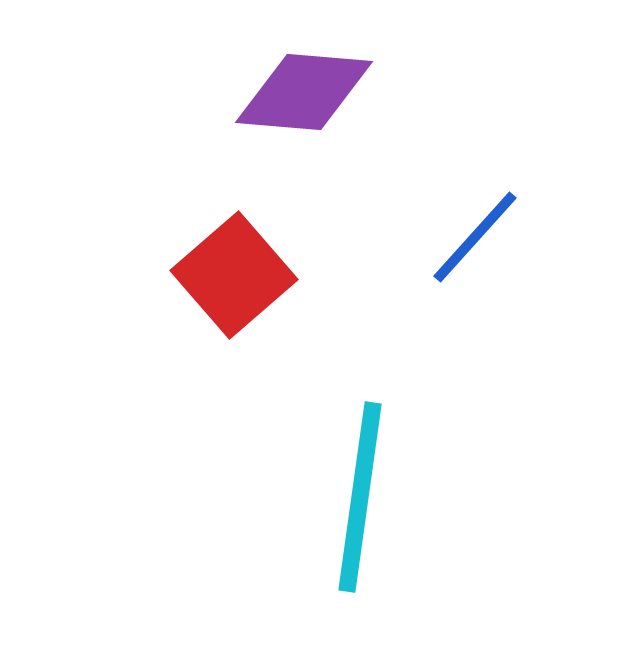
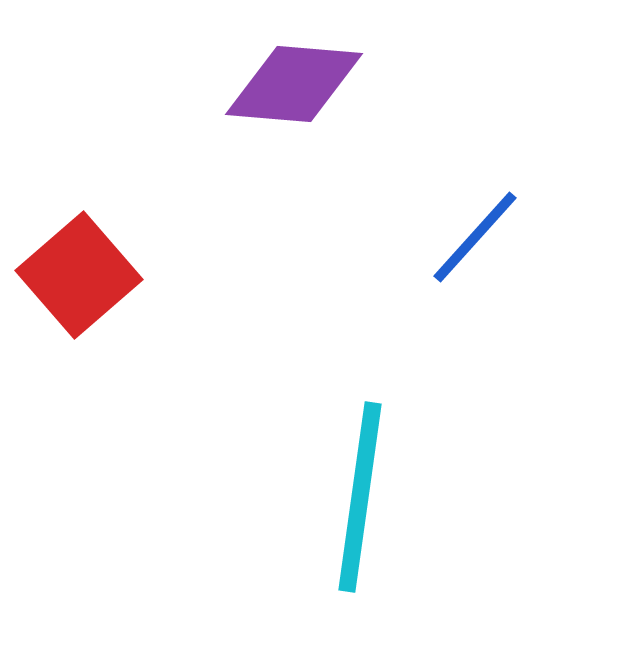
purple diamond: moved 10 px left, 8 px up
red square: moved 155 px left
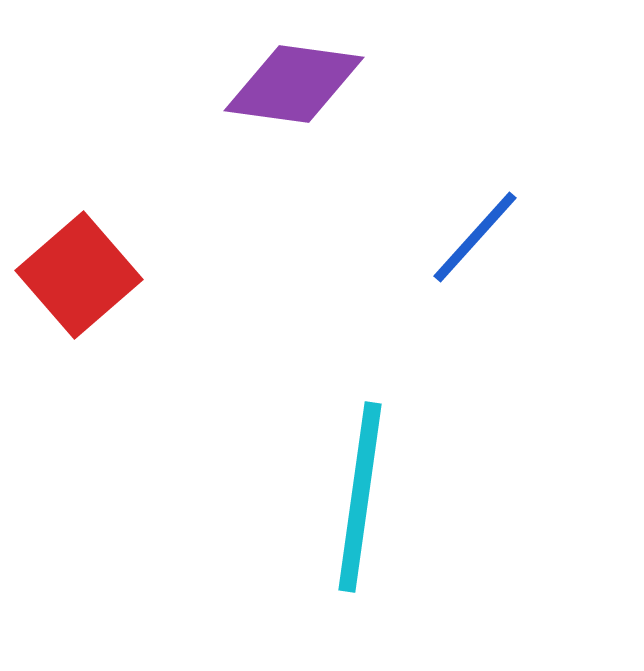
purple diamond: rotated 3 degrees clockwise
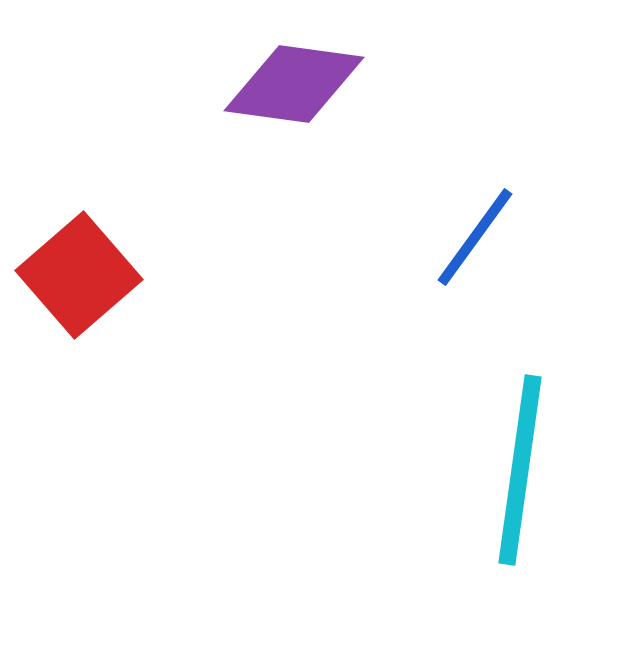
blue line: rotated 6 degrees counterclockwise
cyan line: moved 160 px right, 27 px up
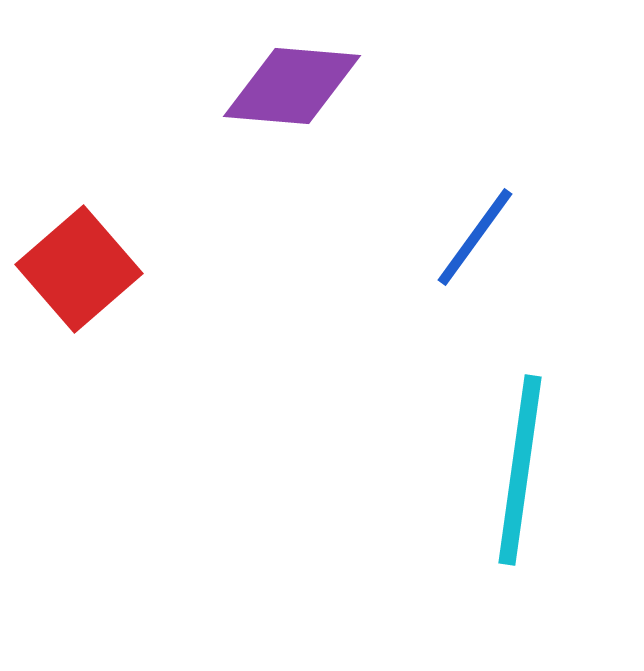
purple diamond: moved 2 px left, 2 px down; rotated 3 degrees counterclockwise
red square: moved 6 px up
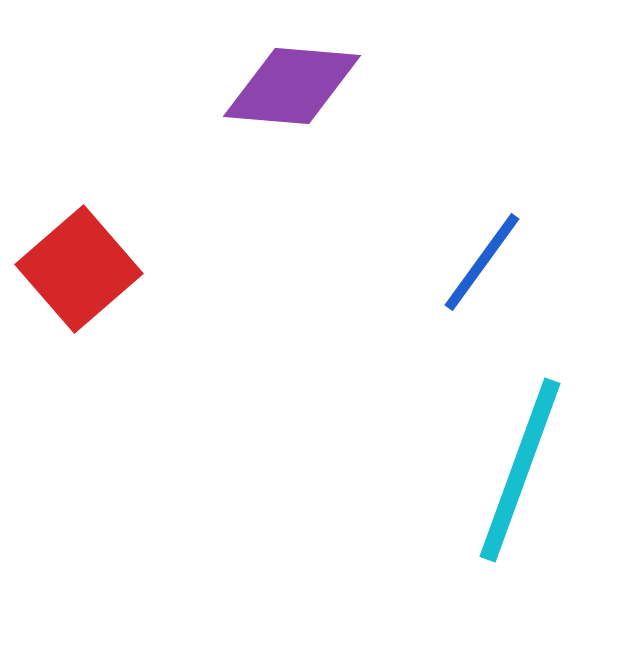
blue line: moved 7 px right, 25 px down
cyan line: rotated 12 degrees clockwise
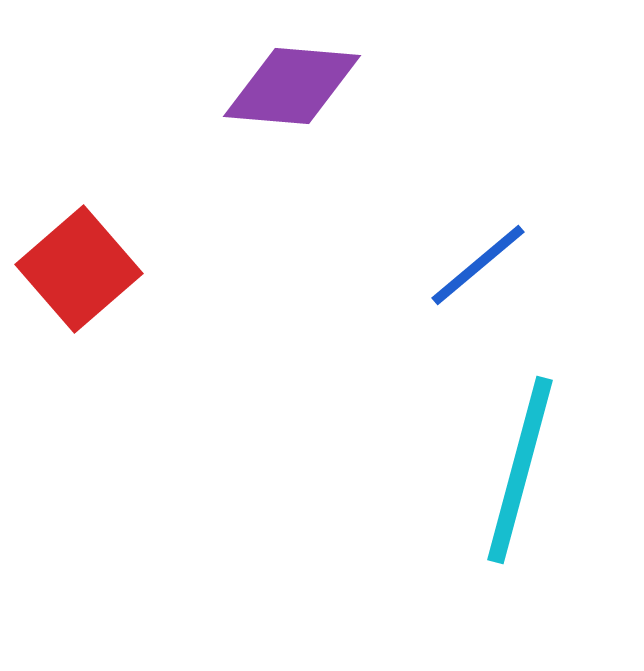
blue line: moved 4 px left, 3 px down; rotated 14 degrees clockwise
cyan line: rotated 5 degrees counterclockwise
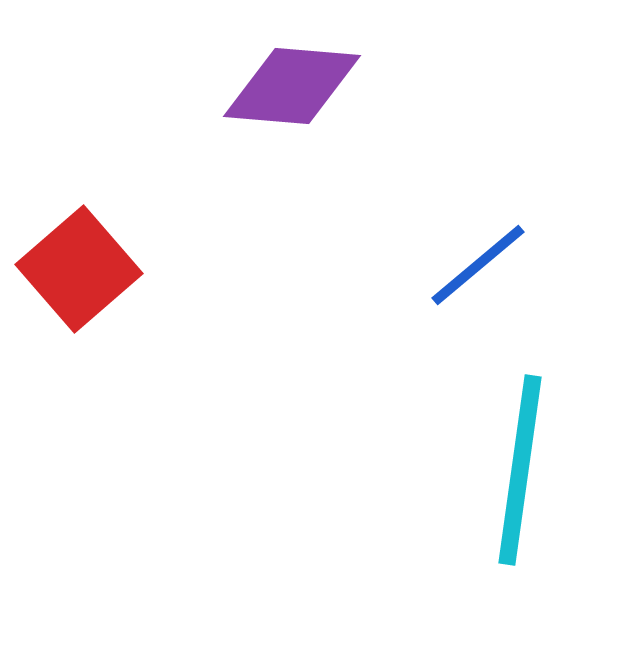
cyan line: rotated 7 degrees counterclockwise
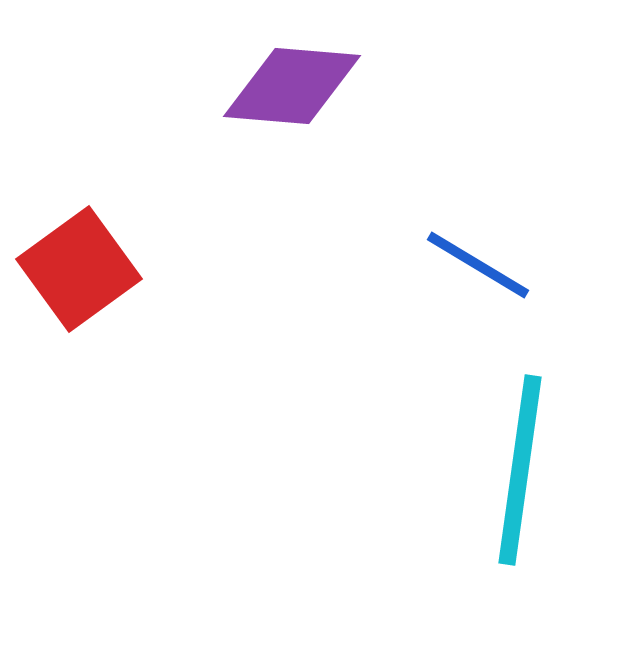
blue line: rotated 71 degrees clockwise
red square: rotated 5 degrees clockwise
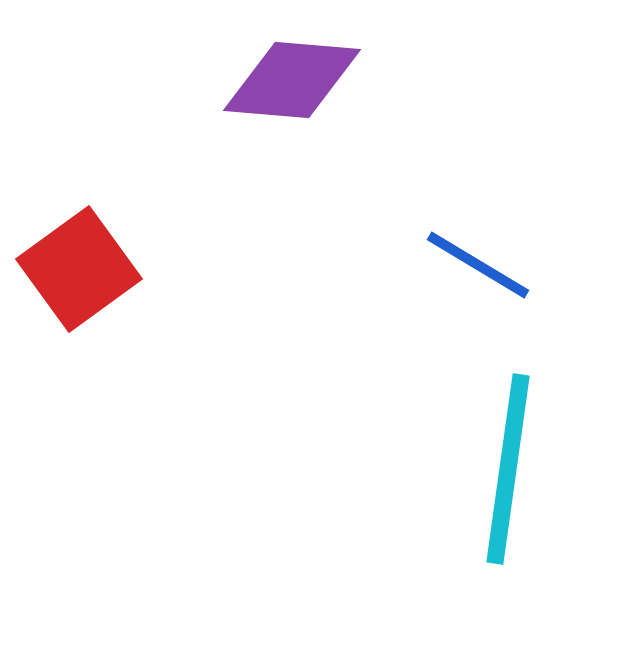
purple diamond: moved 6 px up
cyan line: moved 12 px left, 1 px up
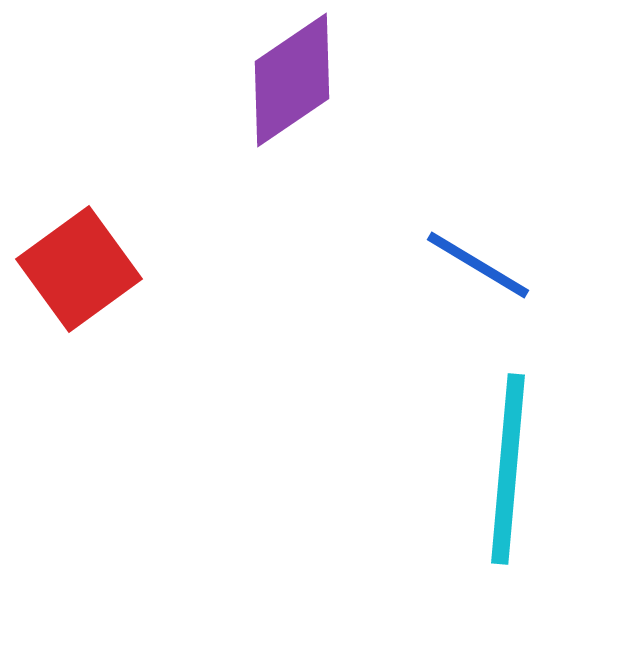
purple diamond: rotated 39 degrees counterclockwise
cyan line: rotated 3 degrees counterclockwise
